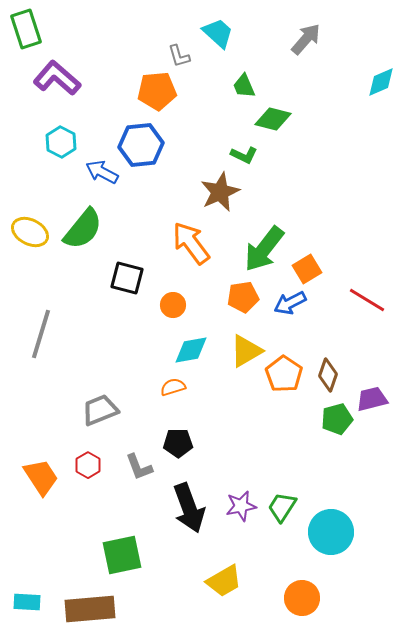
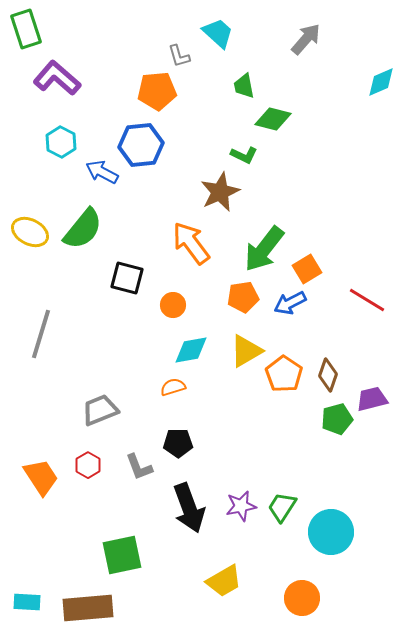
green trapezoid at (244, 86): rotated 12 degrees clockwise
brown rectangle at (90, 609): moved 2 px left, 1 px up
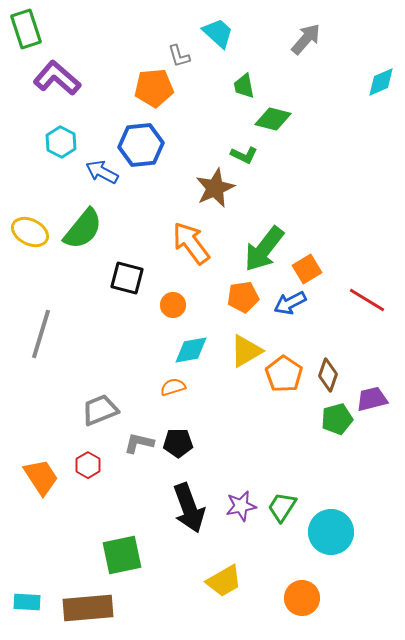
orange pentagon at (157, 91): moved 3 px left, 3 px up
brown star at (220, 192): moved 5 px left, 4 px up
gray L-shape at (139, 467): moved 24 px up; rotated 124 degrees clockwise
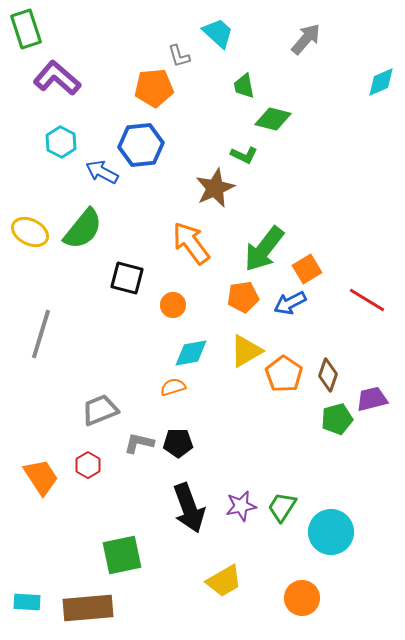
cyan diamond at (191, 350): moved 3 px down
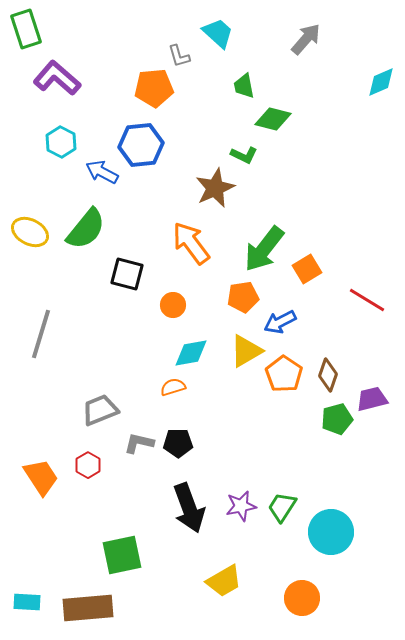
green semicircle at (83, 229): moved 3 px right
black square at (127, 278): moved 4 px up
blue arrow at (290, 303): moved 10 px left, 19 px down
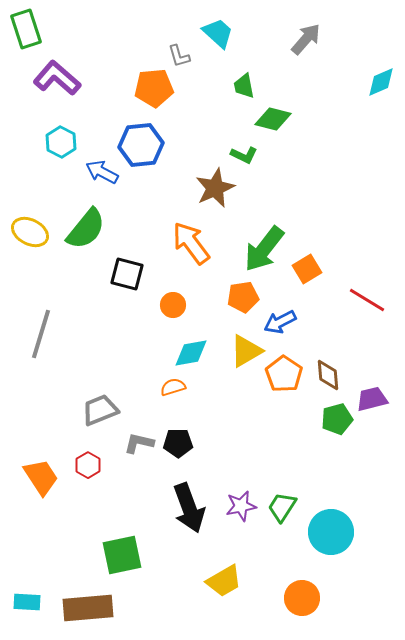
brown diamond at (328, 375): rotated 24 degrees counterclockwise
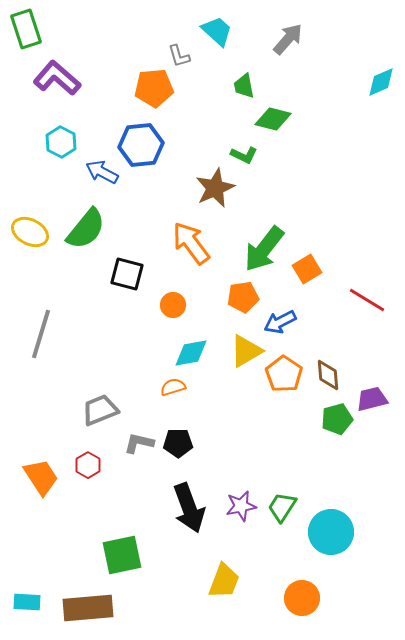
cyan trapezoid at (218, 33): moved 1 px left, 2 px up
gray arrow at (306, 39): moved 18 px left
yellow trapezoid at (224, 581): rotated 39 degrees counterclockwise
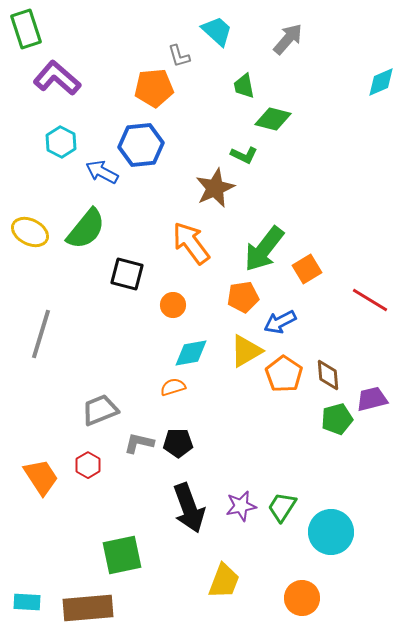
red line at (367, 300): moved 3 px right
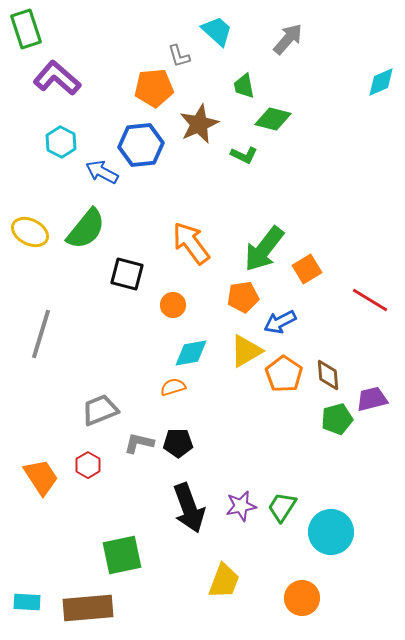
brown star at (215, 188): moved 16 px left, 64 px up
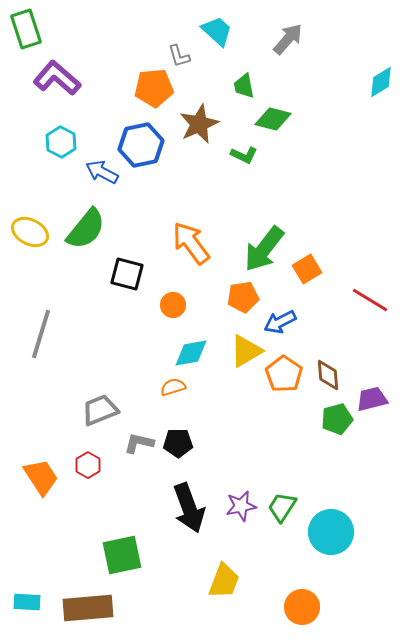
cyan diamond at (381, 82): rotated 8 degrees counterclockwise
blue hexagon at (141, 145): rotated 6 degrees counterclockwise
orange circle at (302, 598): moved 9 px down
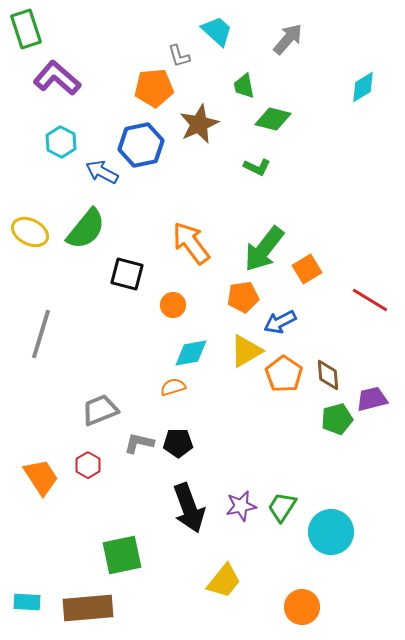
cyan diamond at (381, 82): moved 18 px left, 5 px down
green L-shape at (244, 155): moved 13 px right, 12 px down
yellow trapezoid at (224, 581): rotated 18 degrees clockwise
